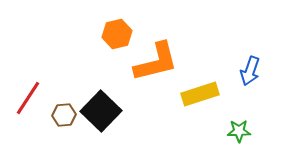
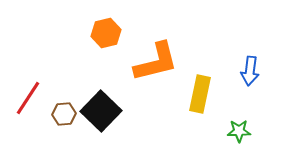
orange hexagon: moved 11 px left, 1 px up
blue arrow: rotated 12 degrees counterclockwise
yellow rectangle: rotated 60 degrees counterclockwise
brown hexagon: moved 1 px up
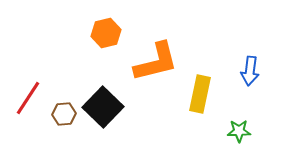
black square: moved 2 px right, 4 px up
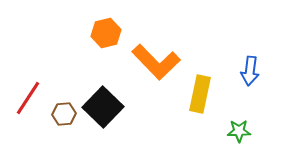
orange L-shape: rotated 60 degrees clockwise
